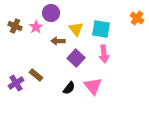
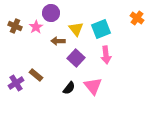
cyan square: rotated 30 degrees counterclockwise
pink arrow: moved 2 px right, 1 px down
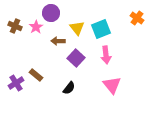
yellow triangle: moved 1 px right, 1 px up
pink triangle: moved 19 px right, 1 px up
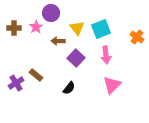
orange cross: moved 19 px down
brown cross: moved 1 px left, 2 px down; rotated 24 degrees counterclockwise
pink triangle: rotated 24 degrees clockwise
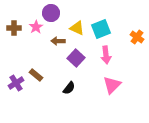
yellow triangle: rotated 28 degrees counterclockwise
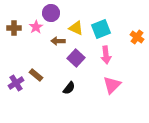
yellow triangle: moved 1 px left
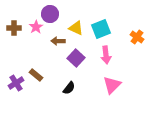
purple circle: moved 1 px left, 1 px down
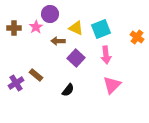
black semicircle: moved 1 px left, 2 px down
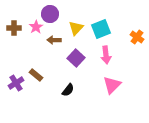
yellow triangle: rotated 49 degrees clockwise
brown arrow: moved 4 px left, 1 px up
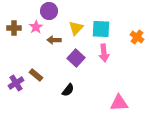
purple circle: moved 1 px left, 3 px up
cyan square: rotated 24 degrees clockwise
pink arrow: moved 2 px left, 2 px up
pink triangle: moved 7 px right, 18 px down; rotated 42 degrees clockwise
